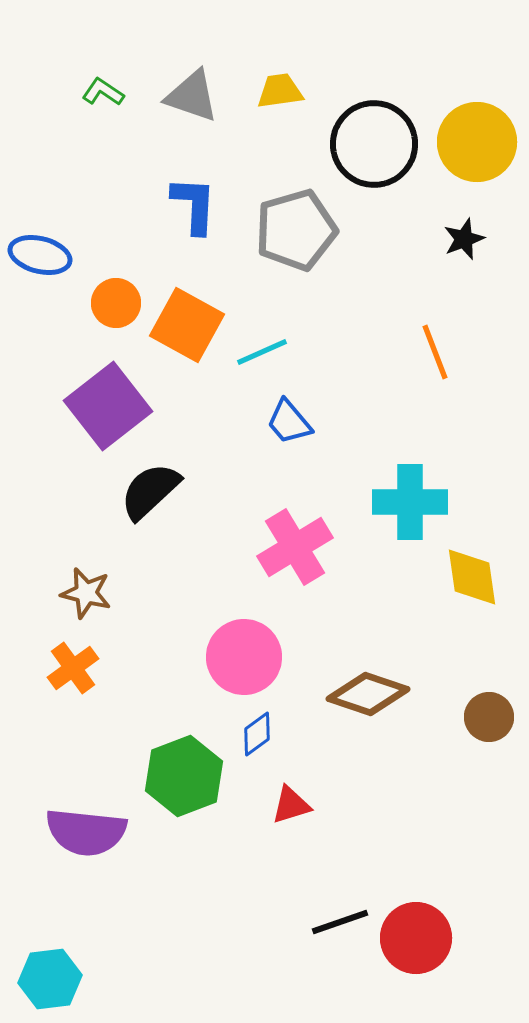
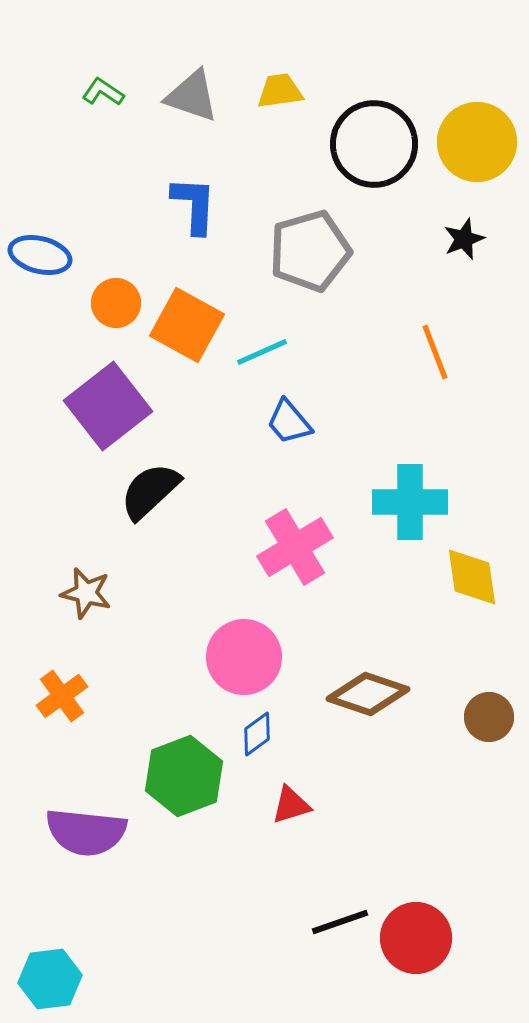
gray pentagon: moved 14 px right, 21 px down
orange cross: moved 11 px left, 28 px down
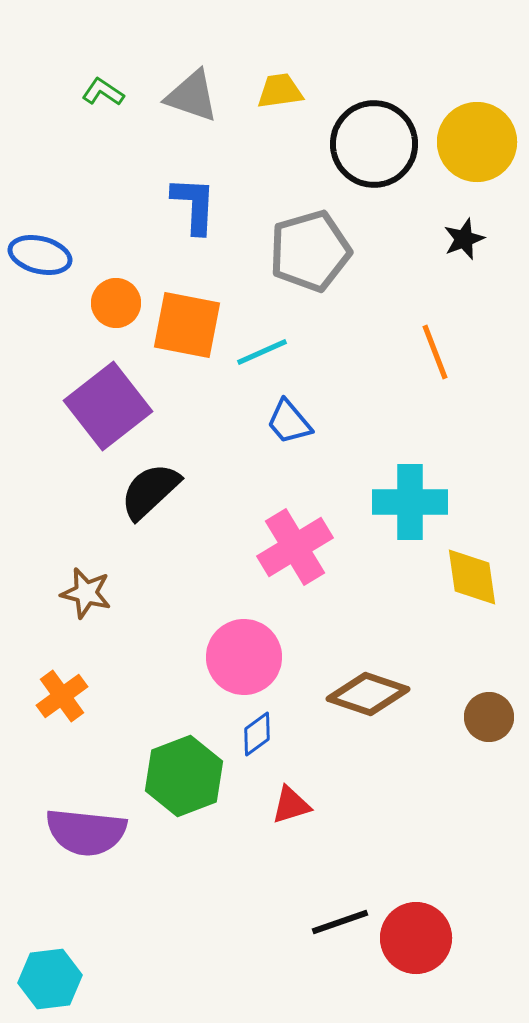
orange square: rotated 18 degrees counterclockwise
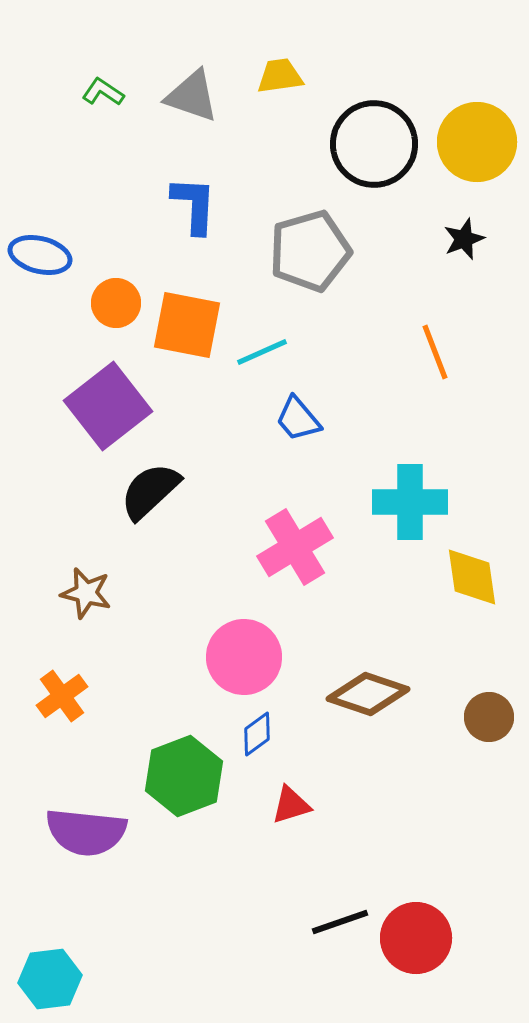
yellow trapezoid: moved 15 px up
blue trapezoid: moved 9 px right, 3 px up
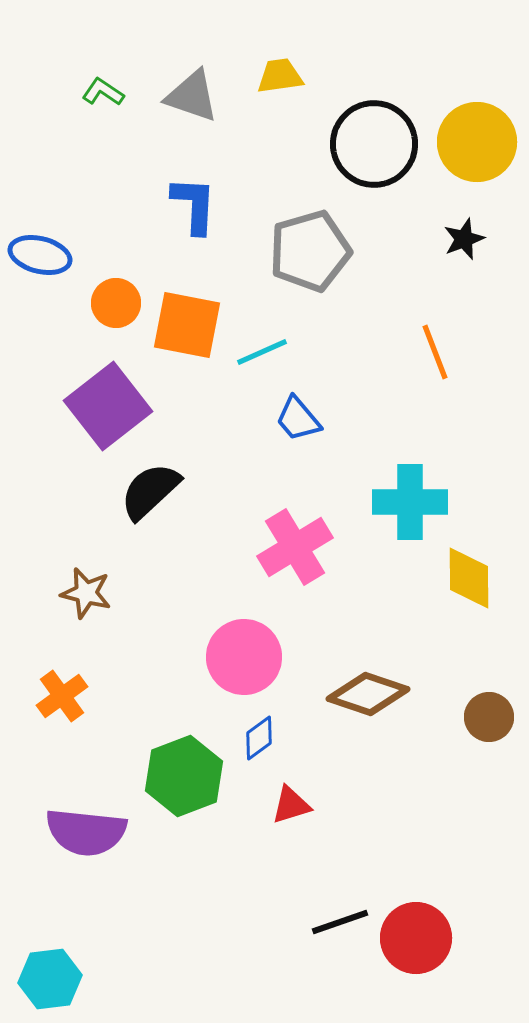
yellow diamond: moved 3 px left, 1 px down; rotated 8 degrees clockwise
blue diamond: moved 2 px right, 4 px down
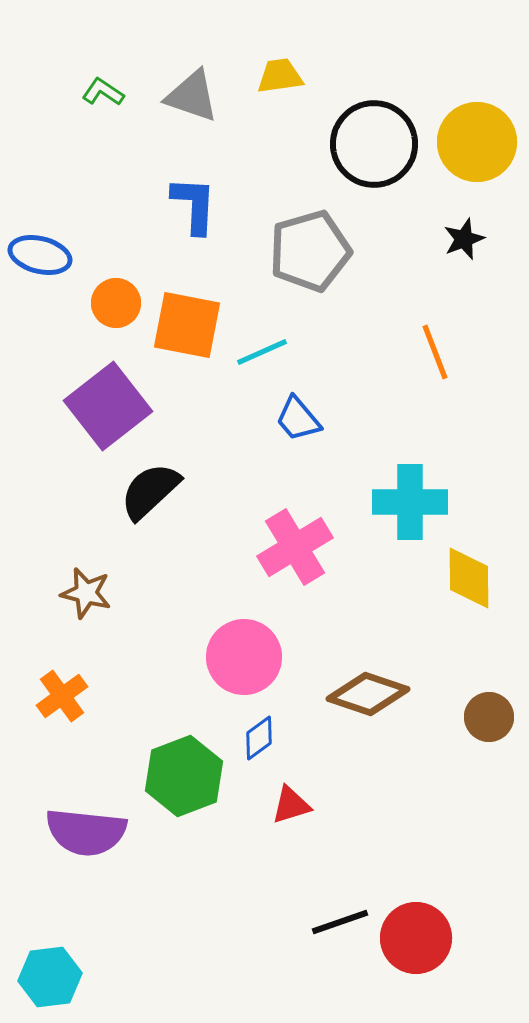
cyan hexagon: moved 2 px up
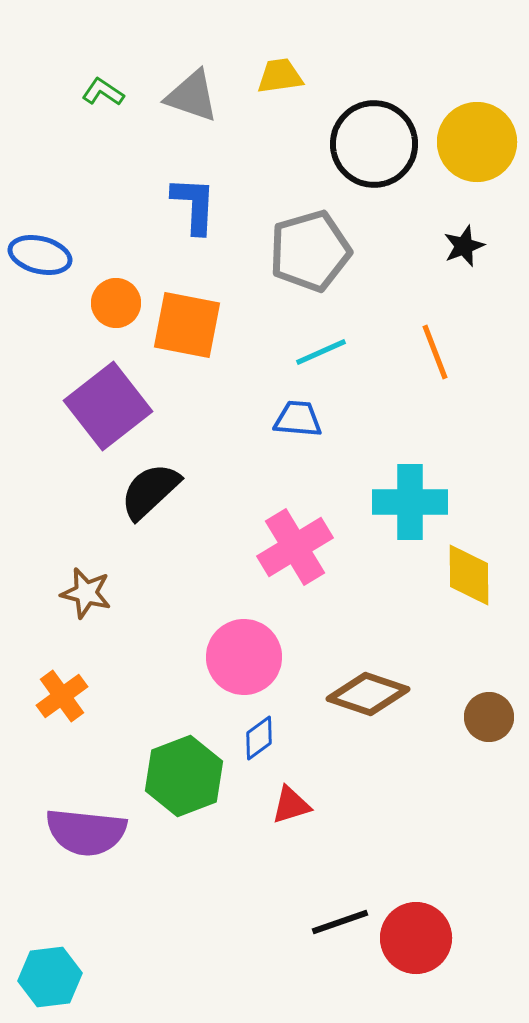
black star: moved 7 px down
cyan line: moved 59 px right
blue trapezoid: rotated 135 degrees clockwise
yellow diamond: moved 3 px up
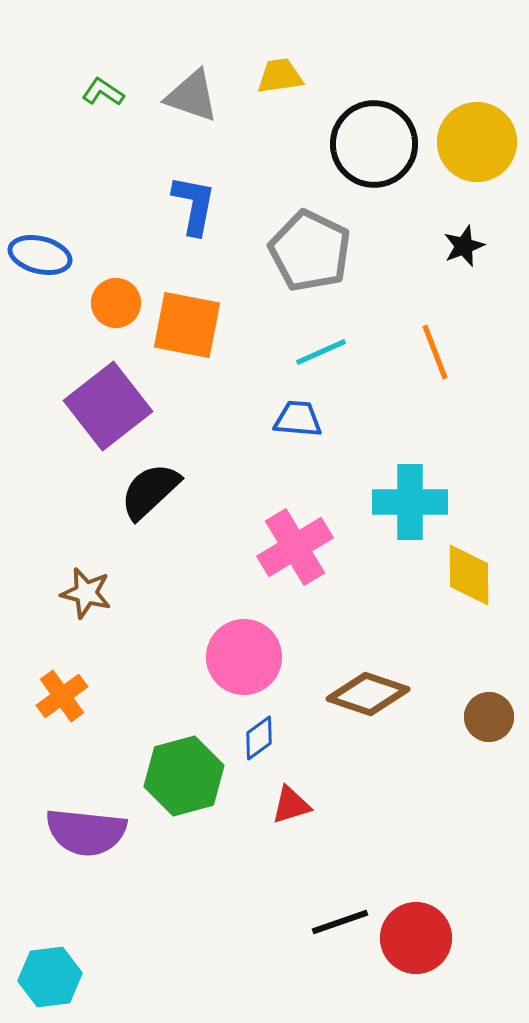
blue L-shape: rotated 8 degrees clockwise
gray pentagon: rotated 30 degrees counterclockwise
green hexagon: rotated 6 degrees clockwise
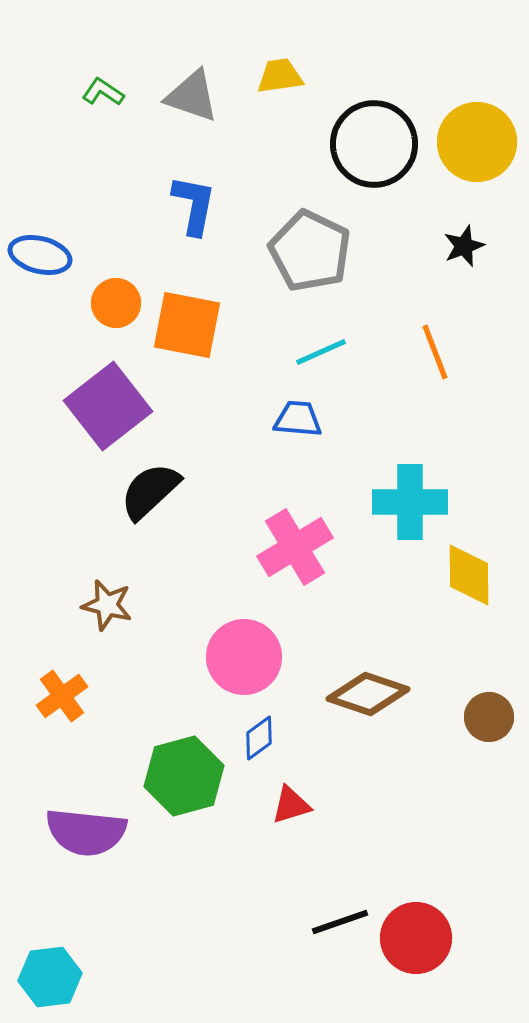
brown star: moved 21 px right, 12 px down
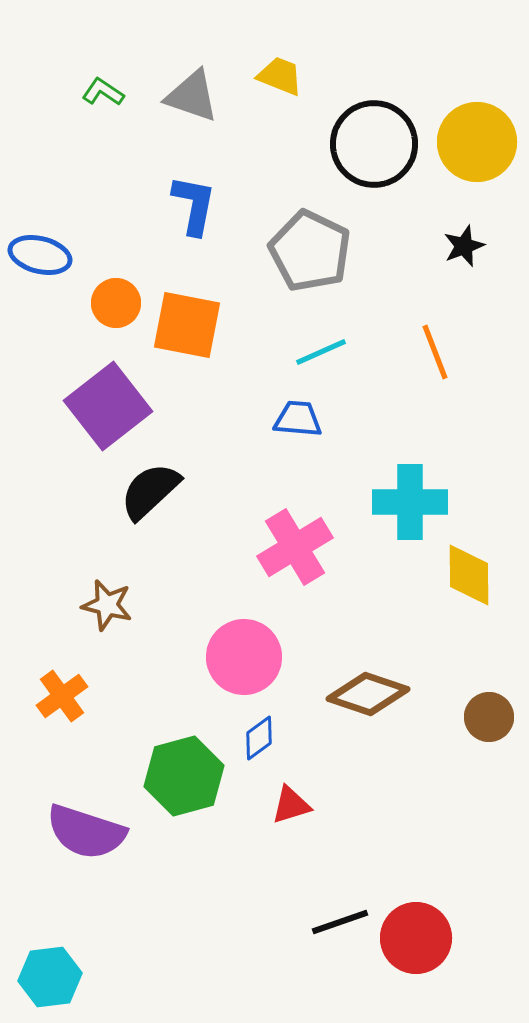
yellow trapezoid: rotated 30 degrees clockwise
purple semicircle: rotated 12 degrees clockwise
